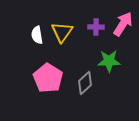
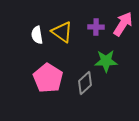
yellow triangle: rotated 30 degrees counterclockwise
green star: moved 3 px left
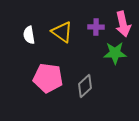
pink arrow: rotated 135 degrees clockwise
white semicircle: moved 8 px left
green star: moved 9 px right, 8 px up
pink pentagon: rotated 24 degrees counterclockwise
gray diamond: moved 3 px down
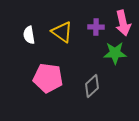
pink arrow: moved 1 px up
gray diamond: moved 7 px right
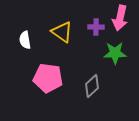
pink arrow: moved 3 px left, 5 px up; rotated 25 degrees clockwise
white semicircle: moved 4 px left, 5 px down
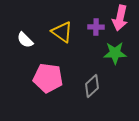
white semicircle: rotated 36 degrees counterclockwise
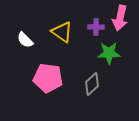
green star: moved 6 px left
gray diamond: moved 2 px up
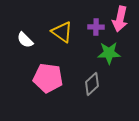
pink arrow: moved 1 px down
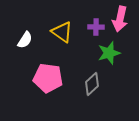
white semicircle: rotated 102 degrees counterclockwise
green star: rotated 15 degrees counterclockwise
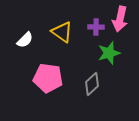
white semicircle: rotated 12 degrees clockwise
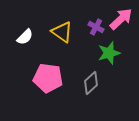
pink arrow: moved 1 px right; rotated 145 degrees counterclockwise
purple cross: rotated 28 degrees clockwise
white semicircle: moved 3 px up
gray diamond: moved 1 px left, 1 px up
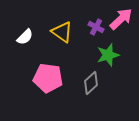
green star: moved 1 px left, 2 px down
